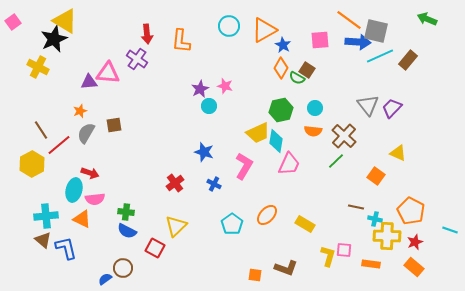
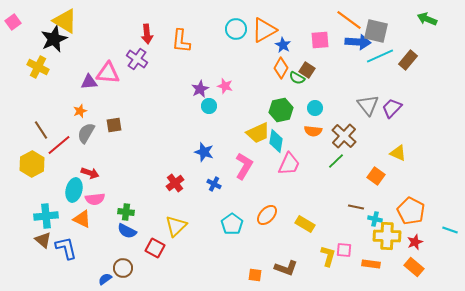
cyan circle at (229, 26): moved 7 px right, 3 px down
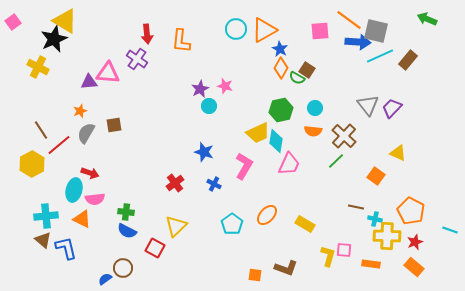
pink square at (320, 40): moved 9 px up
blue star at (283, 45): moved 3 px left, 4 px down
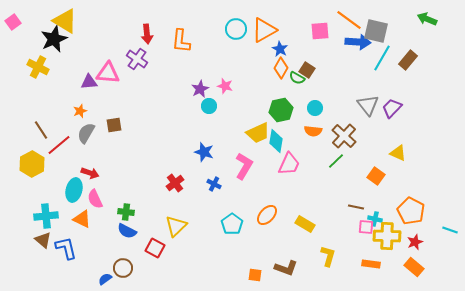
cyan line at (380, 56): moved 2 px right, 2 px down; rotated 36 degrees counterclockwise
pink semicircle at (95, 199): rotated 72 degrees clockwise
pink square at (344, 250): moved 22 px right, 23 px up
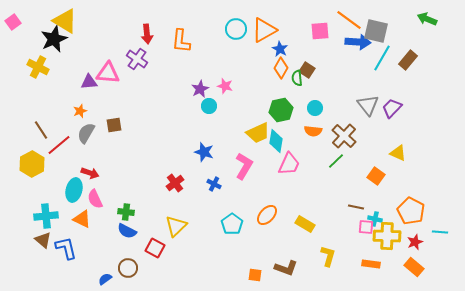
green semicircle at (297, 78): rotated 56 degrees clockwise
cyan line at (450, 230): moved 10 px left, 2 px down; rotated 14 degrees counterclockwise
brown circle at (123, 268): moved 5 px right
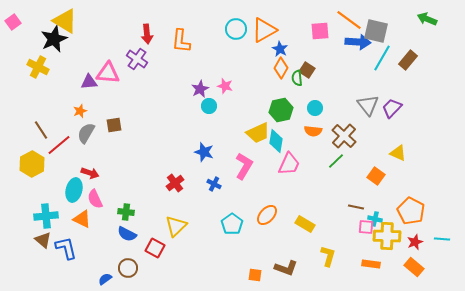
blue semicircle at (127, 231): moved 3 px down
cyan line at (440, 232): moved 2 px right, 7 px down
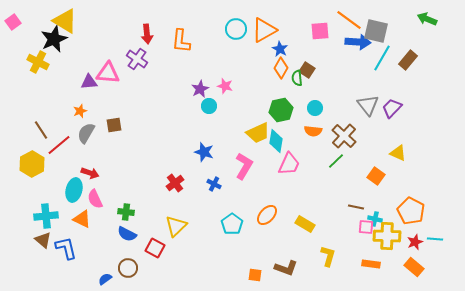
yellow cross at (38, 67): moved 5 px up
cyan line at (442, 239): moved 7 px left
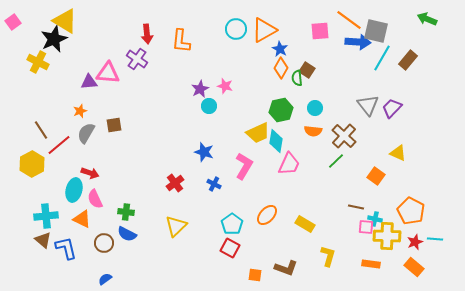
red square at (155, 248): moved 75 px right
brown circle at (128, 268): moved 24 px left, 25 px up
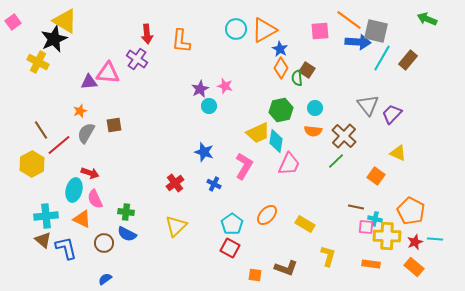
purple trapezoid at (392, 108): moved 6 px down
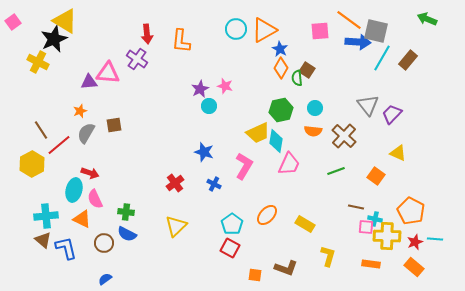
green line at (336, 161): moved 10 px down; rotated 24 degrees clockwise
